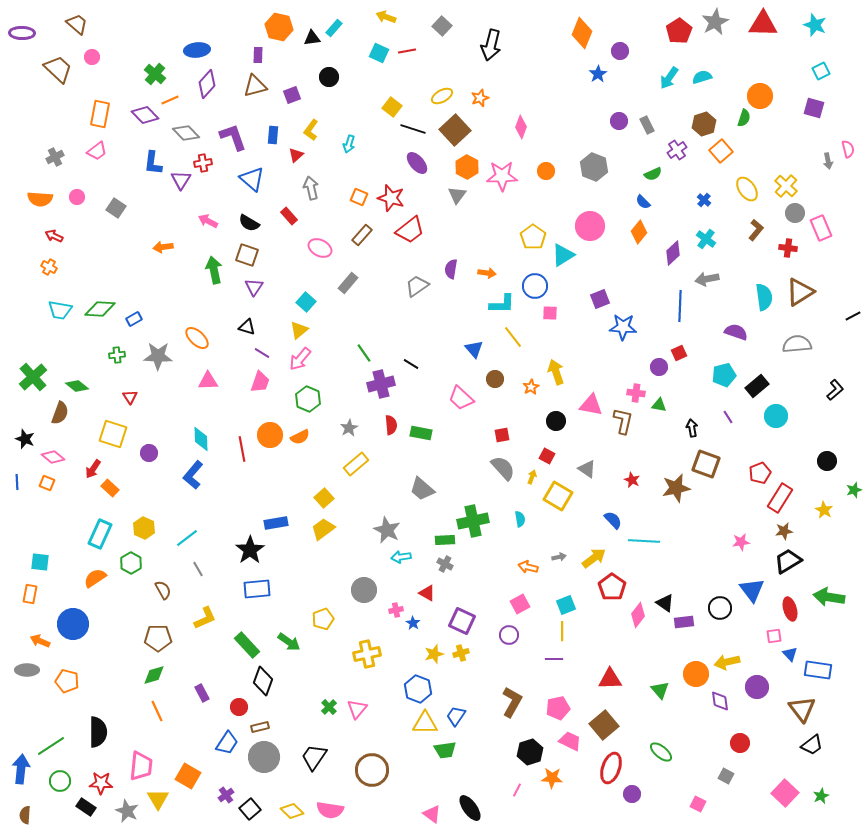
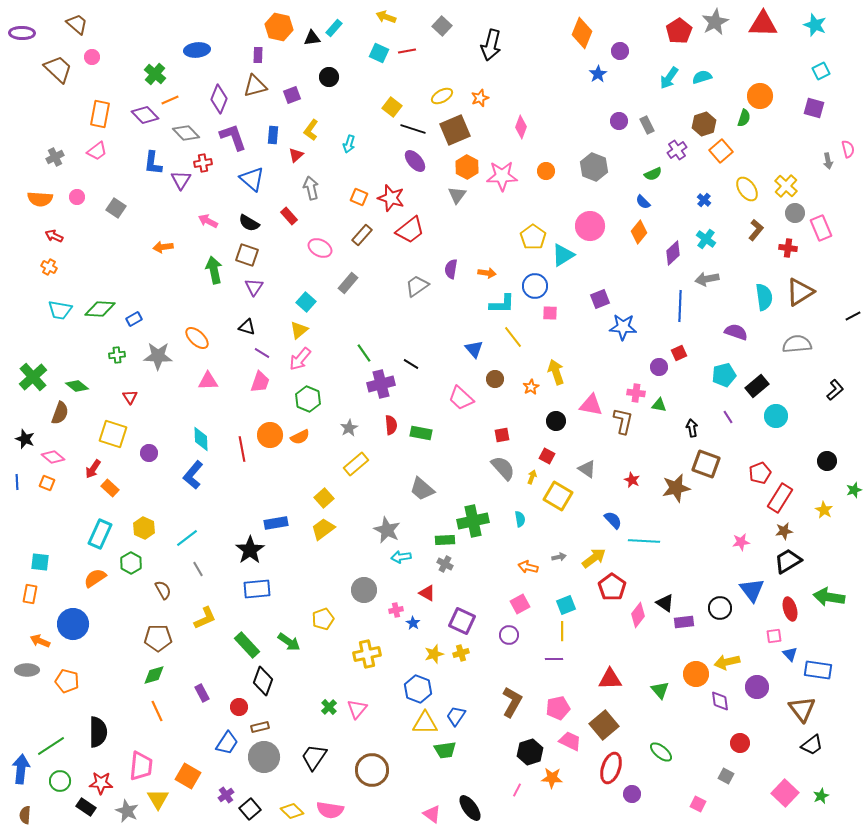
purple diamond at (207, 84): moved 12 px right, 15 px down; rotated 20 degrees counterclockwise
brown square at (455, 130): rotated 20 degrees clockwise
purple ellipse at (417, 163): moved 2 px left, 2 px up
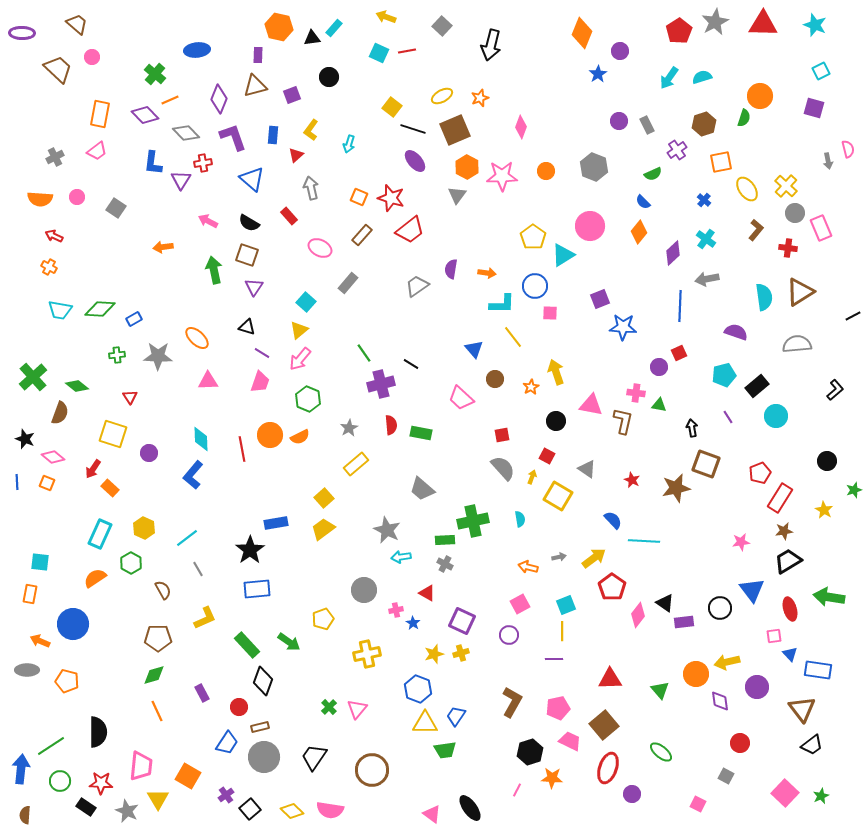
orange square at (721, 151): moved 11 px down; rotated 30 degrees clockwise
red ellipse at (611, 768): moved 3 px left
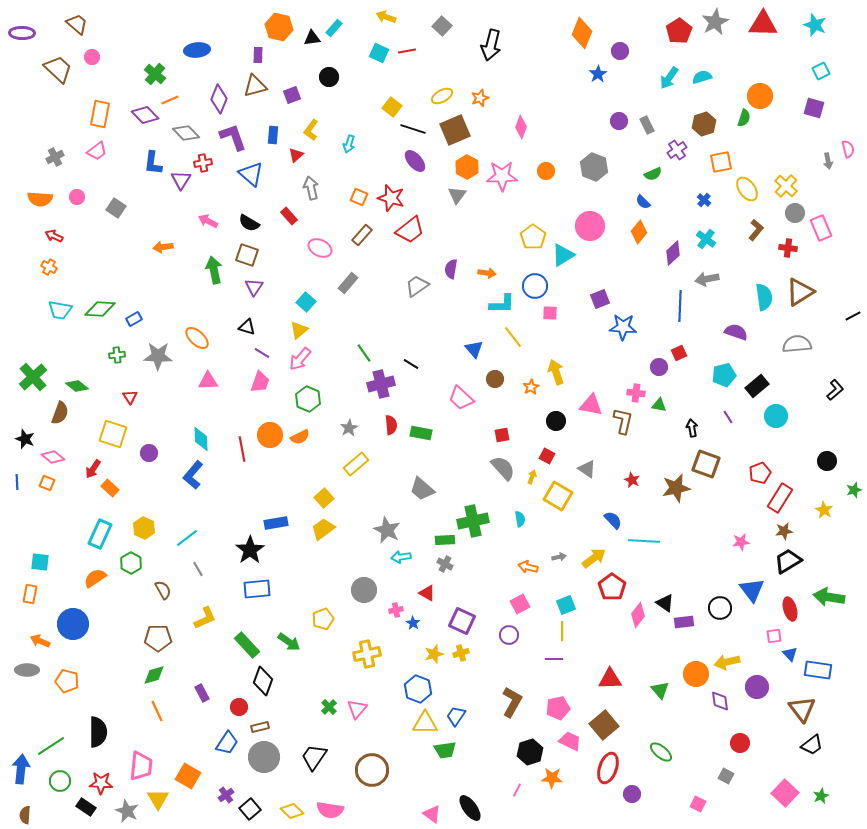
blue triangle at (252, 179): moved 1 px left, 5 px up
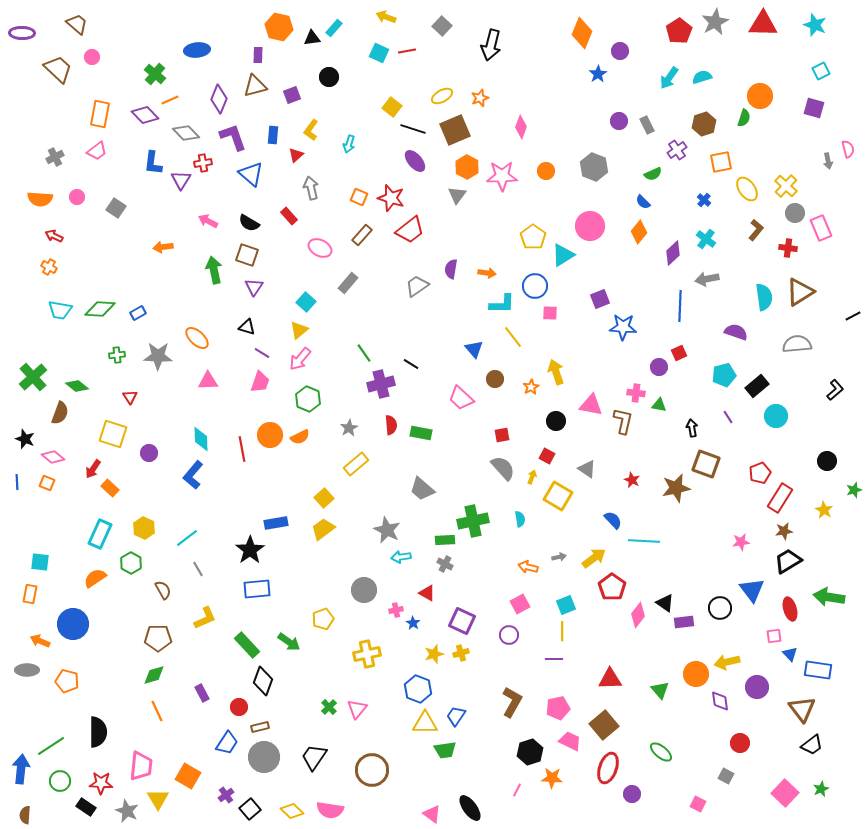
blue rectangle at (134, 319): moved 4 px right, 6 px up
green star at (821, 796): moved 7 px up
